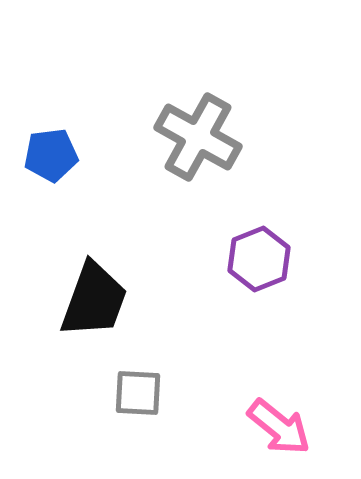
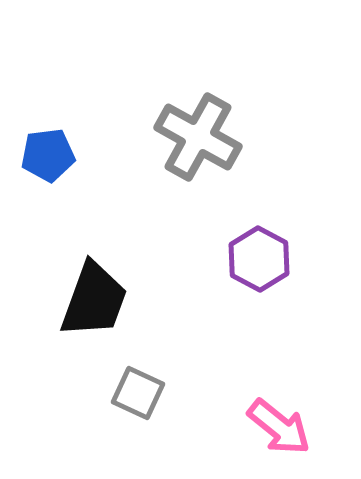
blue pentagon: moved 3 px left
purple hexagon: rotated 10 degrees counterclockwise
gray square: rotated 22 degrees clockwise
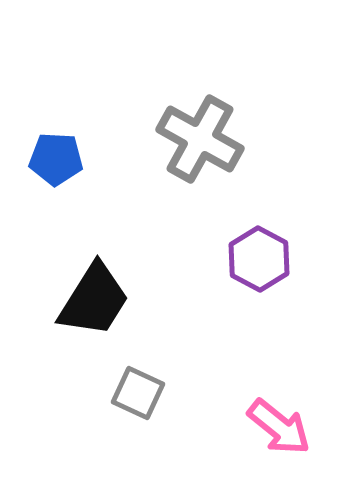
gray cross: moved 2 px right, 2 px down
blue pentagon: moved 8 px right, 4 px down; rotated 10 degrees clockwise
black trapezoid: rotated 12 degrees clockwise
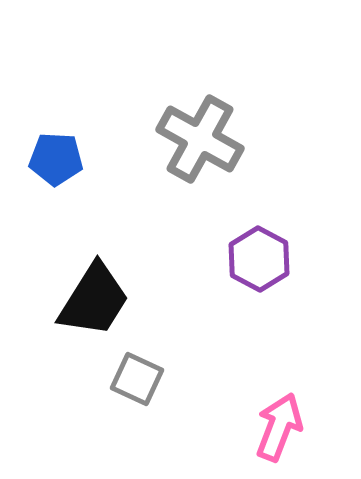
gray square: moved 1 px left, 14 px up
pink arrow: rotated 108 degrees counterclockwise
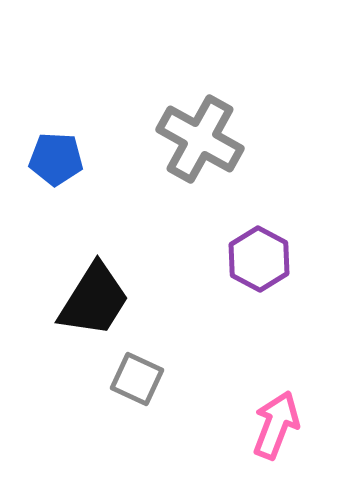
pink arrow: moved 3 px left, 2 px up
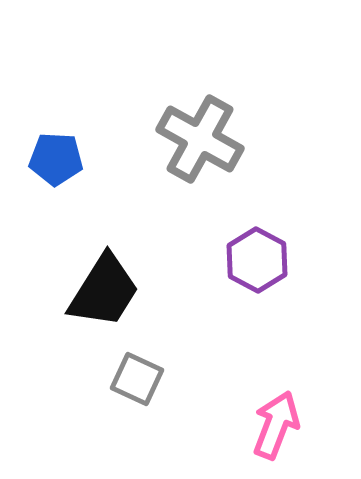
purple hexagon: moved 2 px left, 1 px down
black trapezoid: moved 10 px right, 9 px up
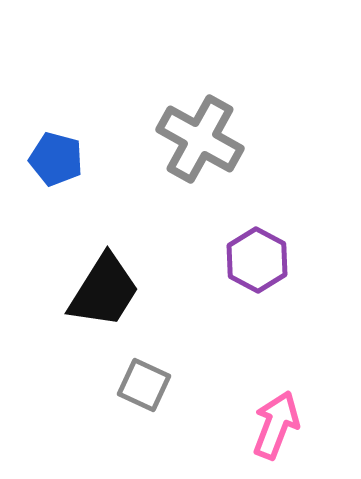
blue pentagon: rotated 12 degrees clockwise
gray square: moved 7 px right, 6 px down
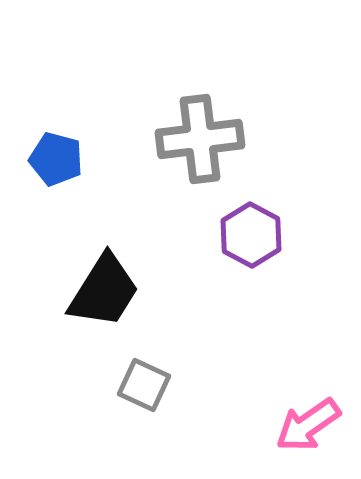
gray cross: rotated 36 degrees counterclockwise
purple hexagon: moved 6 px left, 25 px up
pink arrow: moved 32 px right; rotated 146 degrees counterclockwise
